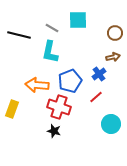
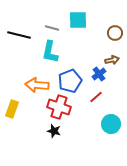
gray line: rotated 16 degrees counterclockwise
brown arrow: moved 1 px left, 3 px down
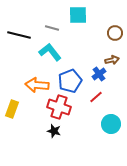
cyan square: moved 5 px up
cyan L-shape: rotated 130 degrees clockwise
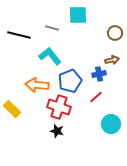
cyan L-shape: moved 4 px down
blue cross: rotated 24 degrees clockwise
yellow rectangle: rotated 66 degrees counterclockwise
black star: moved 3 px right
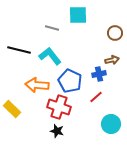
black line: moved 15 px down
blue pentagon: rotated 25 degrees counterclockwise
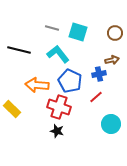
cyan square: moved 17 px down; rotated 18 degrees clockwise
cyan L-shape: moved 8 px right, 2 px up
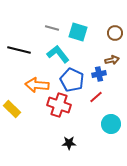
blue pentagon: moved 2 px right, 1 px up
red cross: moved 2 px up
black star: moved 12 px right, 12 px down; rotated 16 degrees counterclockwise
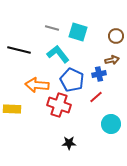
brown circle: moved 1 px right, 3 px down
yellow rectangle: rotated 42 degrees counterclockwise
